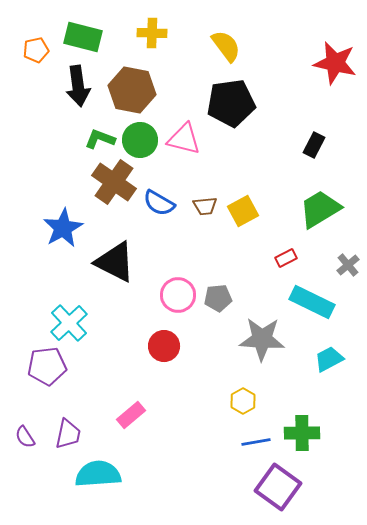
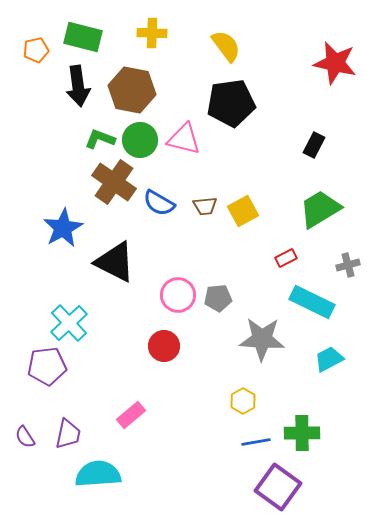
gray cross: rotated 25 degrees clockwise
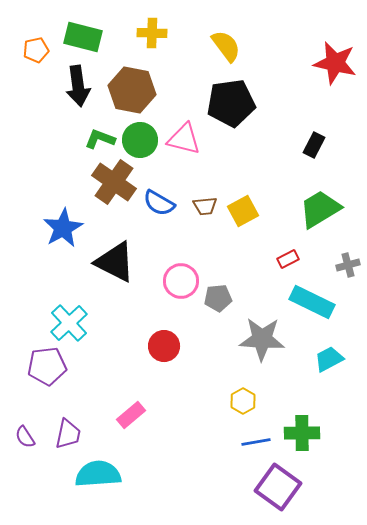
red rectangle: moved 2 px right, 1 px down
pink circle: moved 3 px right, 14 px up
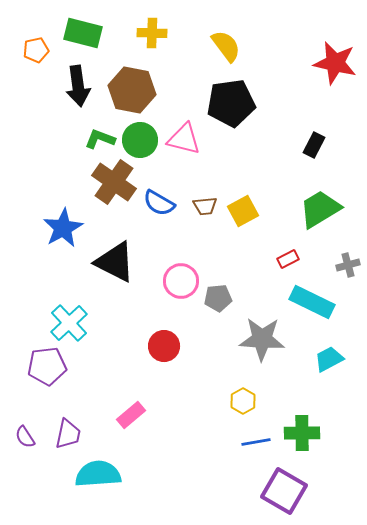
green rectangle: moved 4 px up
purple square: moved 6 px right, 4 px down; rotated 6 degrees counterclockwise
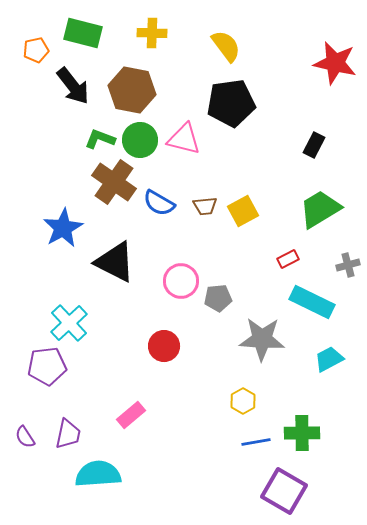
black arrow: moved 5 px left; rotated 30 degrees counterclockwise
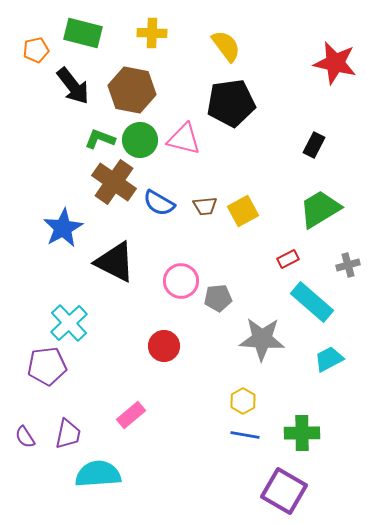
cyan rectangle: rotated 15 degrees clockwise
blue line: moved 11 px left, 7 px up; rotated 20 degrees clockwise
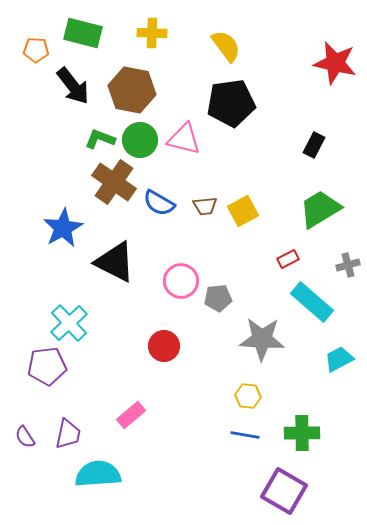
orange pentagon: rotated 15 degrees clockwise
cyan trapezoid: moved 10 px right
yellow hexagon: moved 5 px right, 5 px up; rotated 25 degrees counterclockwise
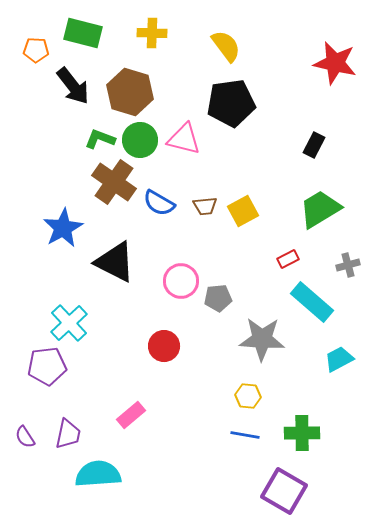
brown hexagon: moved 2 px left, 2 px down; rotated 6 degrees clockwise
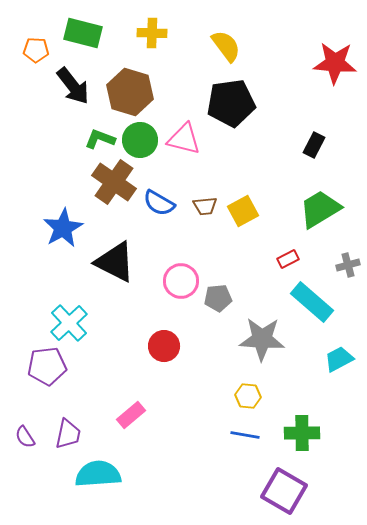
red star: rotated 9 degrees counterclockwise
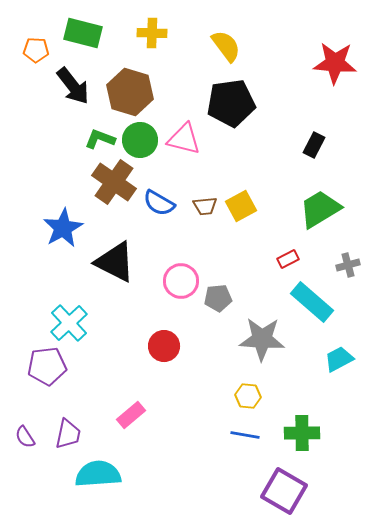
yellow square: moved 2 px left, 5 px up
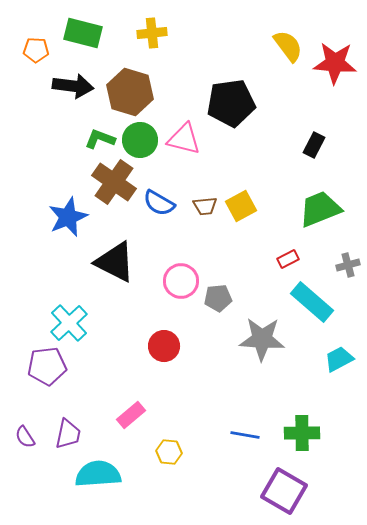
yellow cross: rotated 8 degrees counterclockwise
yellow semicircle: moved 62 px right
black arrow: rotated 45 degrees counterclockwise
green trapezoid: rotated 9 degrees clockwise
blue star: moved 5 px right, 11 px up; rotated 6 degrees clockwise
yellow hexagon: moved 79 px left, 56 px down
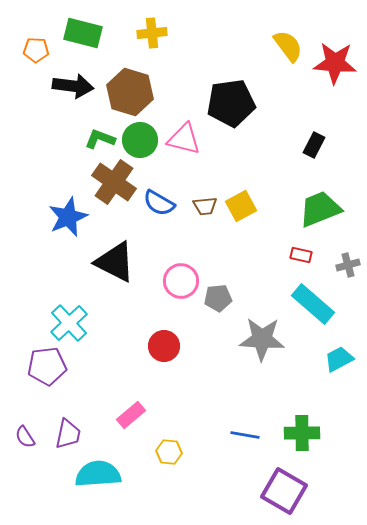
red rectangle: moved 13 px right, 4 px up; rotated 40 degrees clockwise
cyan rectangle: moved 1 px right, 2 px down
